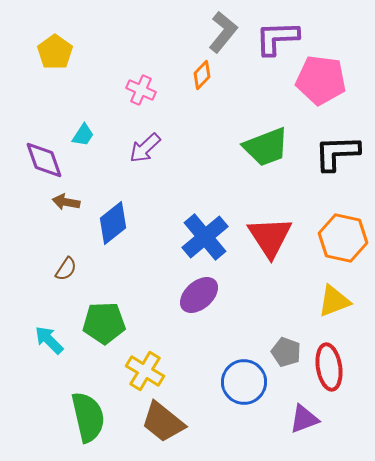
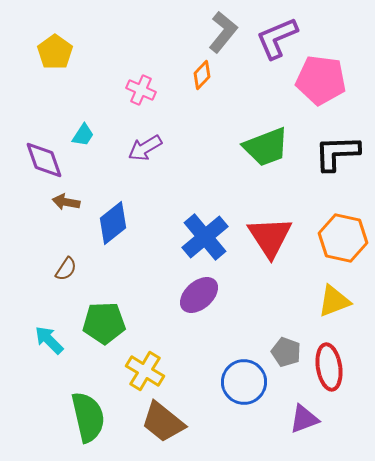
purple L-shape: rotated 21 degrees counterclockwise
purple arrow: rotated 12 degrees clockwise
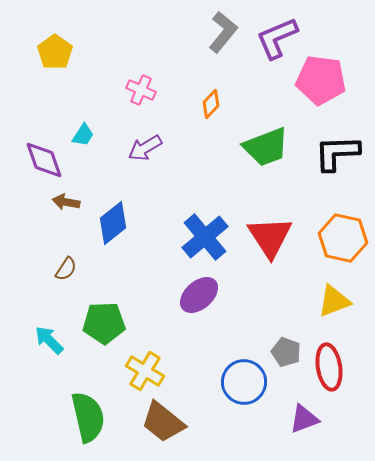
orange diamond: moved 9 px right, 29 px down
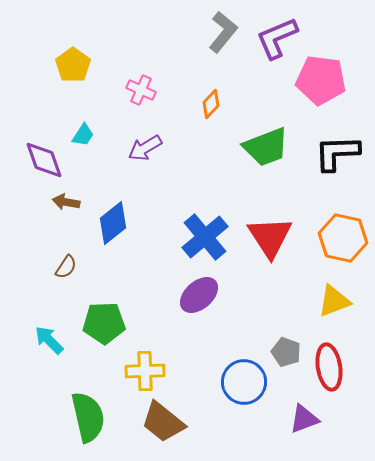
yellow pentagon: moved 18 px right, 13 px down
brown semicircle: moved 2 px up
yellow cross: rotated 33 degrees counterclockwise
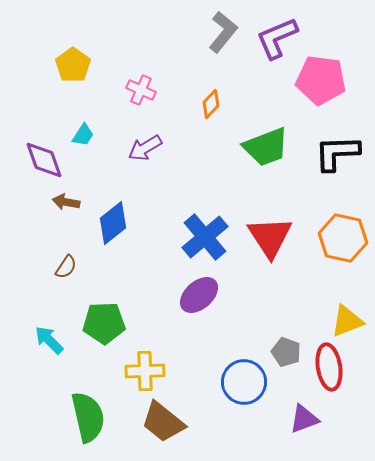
yellow triangle: moved 13 px right, 20 px down
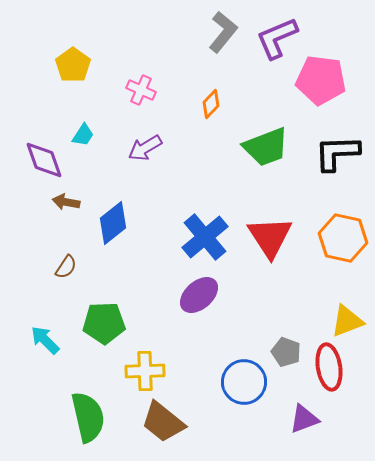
cyan arrow: moved 4 px left
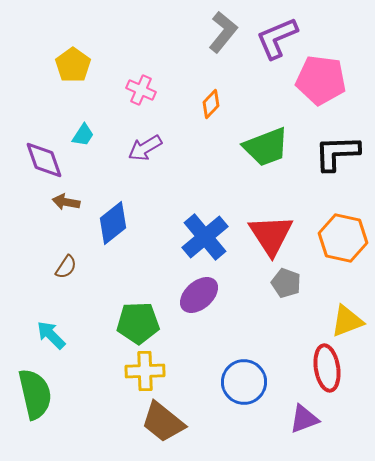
red triangle: moved 1 px right, 2 px up
green pentagon: moved 34 px right
cyan arrow: moved 6 px right, 5 px up
gray pentagon: moved 69 px up
red ellipse: moved 2 px left, 1 px down
green semicircle: moved 53 px left, 23 px up
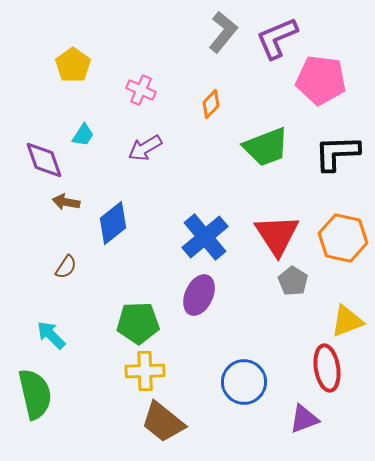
red triangle: moved 6 px right
gray pentagon: moved 7 px right, 2 px up; rotated 12 degrees clockwise
purple ellipse: rotated 24 degrees counterclockwise
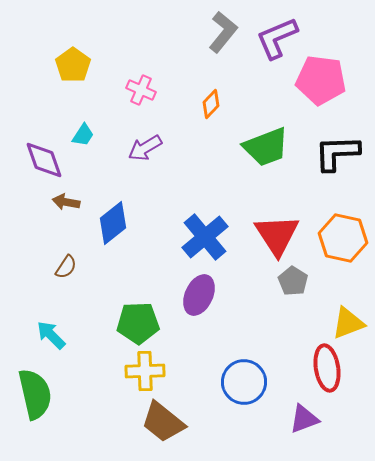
yellow triangle: moved 1 px right, 2 px down
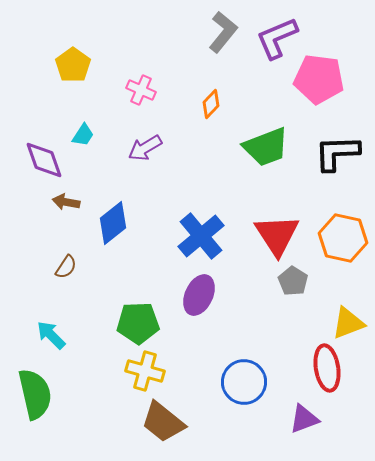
pink pentagon: moved 2 px left, 1 px up
blue cross: moved 4 px left, 1 px up
yellow cross: rotated 18 degrees clockwise
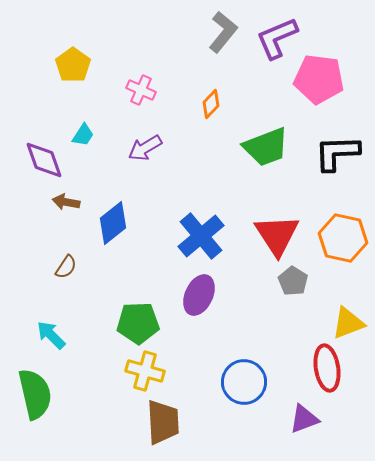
brown trapezoid: rotated 132 degrees counterclockwise
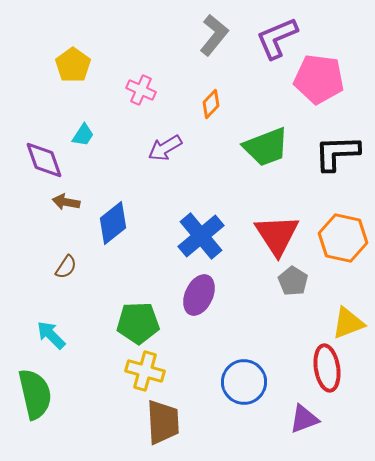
gray L-shape: moved 9 px left, 3 px down
purple arrow: moved 20 px right
